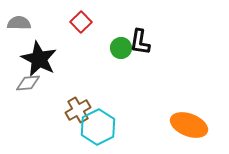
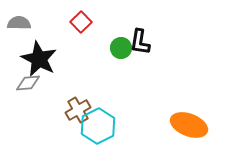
cyan hexagon: moved 1 px up
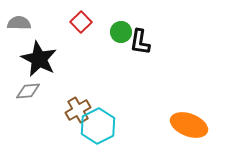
green circle: moved 16 px up
gray diamond: moved 8 px down
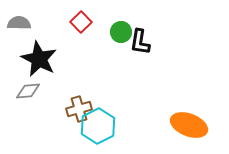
brown cross: moved 1 px right, 1 px up; rotated 15 degrees clockwise
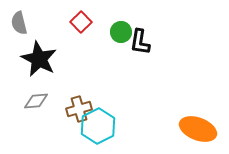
gray semicircle: rotated 105 degrees counterclockwise
gray diamond: moved 8 px right, 10 px down
orange ellipse: moved 9 px right, 4 px down
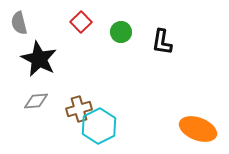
black L-shape: moved 22 px right
cyan hexagon: moved 1 px right
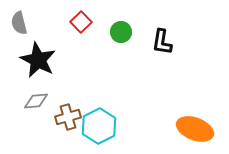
black star: moved 1 px left, 1 px down
brown cross: moved 11 px left, 8 px down
orange ellipse: moved 3 px left
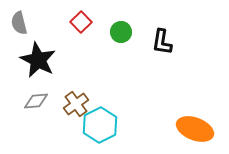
brown cross: moved 8 px right, 13 px up; rotated 20 degrees counterclockwise
cyan hexagon: moved 1 px right, 1 px up
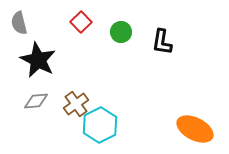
orange ellipse: rotated 6 degrees clockwise
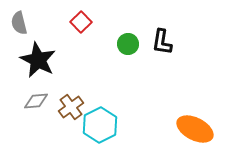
green circle: moved 7 px right, 12 px down
brown cross: moved 5 px left, 3 px down
